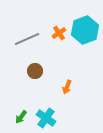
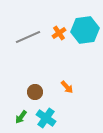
cyan hexagon: rotated 12 degrees clockwise
gray line: moved 1 px right, 2 px up
brown circle: moved 21 px down
orange arrow: rotated 64 degrees counterclockwise
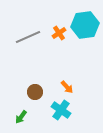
cyan hexagon: moved 5 px up
cyan cross: moved 15 px right, 8 px up
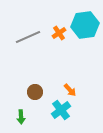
orange arrow: moved 3 px right, 3 px down
cyan cross: rotated 18 degrees clockwise
green arrow: rotated 40 degrees counterclockwise
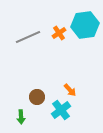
brown circle: moved 2 px right, 5 px down
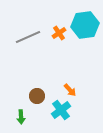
brown circle: moved 1 px up
